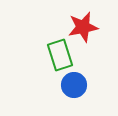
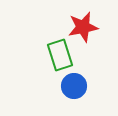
blue circle: moved 1 px down
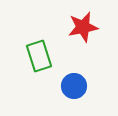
green rectangle: moved 21 px left, 1 px down
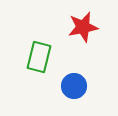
green rectangle: moved 1 px down; rotated 32 degrees clockwise
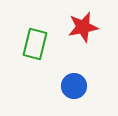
green rectangle: moved 4 px left, 13 px up
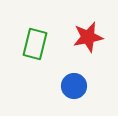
red star: moved 5 px right, 10 px down
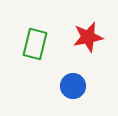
blue circle: moved 1 px left
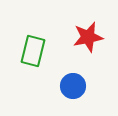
green rectangle: moved 2 px left, 7 px down
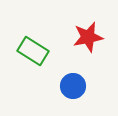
green rectangle: rotated 72 degrees counterclockwise
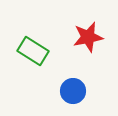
blue circle: moved 5 px down
